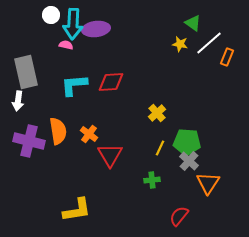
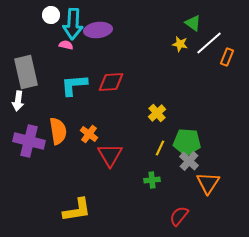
purple ellipse: moved 2 px right, 1 px down
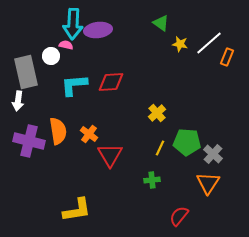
white circle: moved 41 px down
green triangle: moved 32 px left
gray cross: moved 24 px right, 7 px up
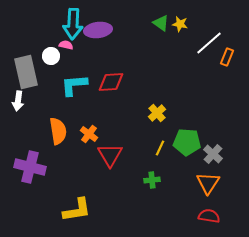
yellow star: moved 20 px up
purple cross: moved 1 px right, 26 px down
red semicircle: moved 30 px right; rotated 60 degrees clockwise
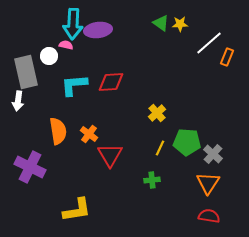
yellow star: rotated 14 degrees counterclockwise
white circle: moved 2 px left
purple cross: rotated 12 degrees clockwise
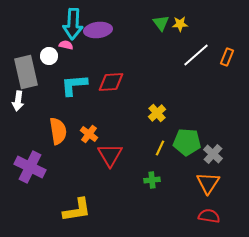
green triangle: rotated 18 degrees clockwise
white line: moved 13 px left, 12 px down
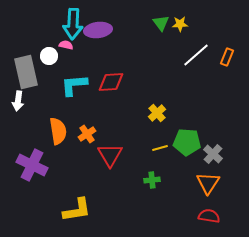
orange cross: moved 2 px left; rotated 18 degrees clockwise
yellow line: rotated 49 degrees clockwise
purple cross: moved 2 px right, 2 px up
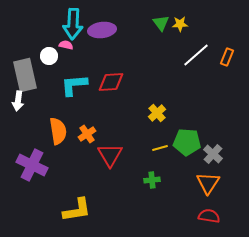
purple ellipse: moved 4 px right
gray rectangle: moved 1 px left, 3 px down
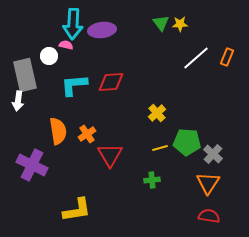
white line: moved 3 px down
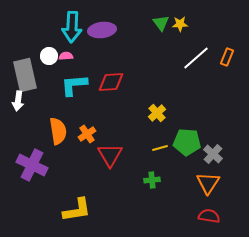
cyan arrow: moved 1 px left, 3 px down
pink semicircle: moved 11 px down; rotated 16 degrees counterclockwise
